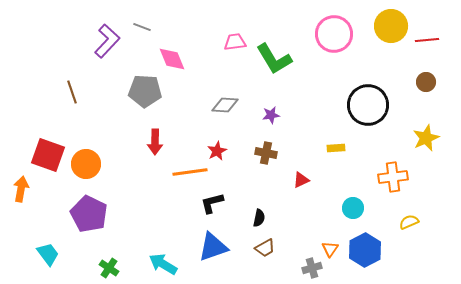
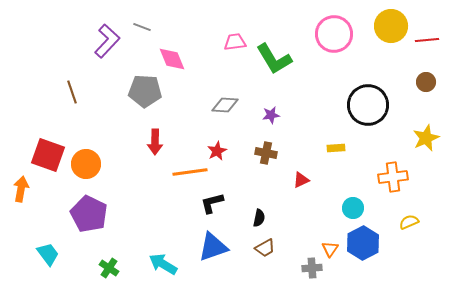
blue hexagon: moved 2 px left, 7 px up
gray cross: rotated 12 degrees clockwise
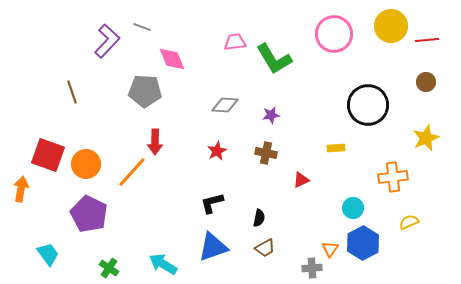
orange line: moved 58 px left; rotated 40 degrees counterclockwise
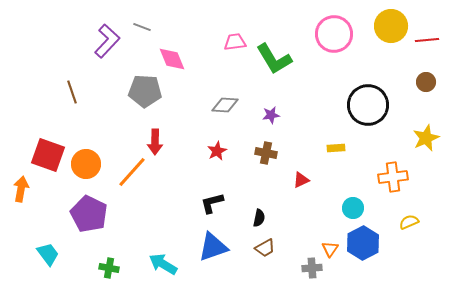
green cross: rotated 24 degrees counterclockwise
